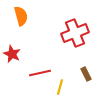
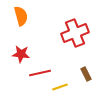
red star: moved 9 px right; rotated 18 degrees counterclockwise
yellow line: rotated 56 degrees clockwise
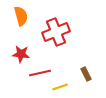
red cross: moved 19 px left, 1 px up
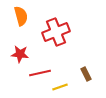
red star: moved 1 px left
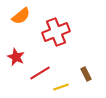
orange semicircle: rotated 66 degrees clockwise
red star: moved 4 px left, 3 px down; rotated 18 degrees clockwise
red line: rotated 20 degrees counterclockwise
yellow line: moved 1 px right
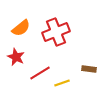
orange semicircle: moved 12 px down
brown rectangle: moved 3 px right, 5 px up; rotated 56 degrees counterclockwise
yellow line: moved 1 px right, 4 px up
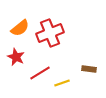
orange semicircle: moved 1 px left
red cross: moved 6 px left, 1 px down
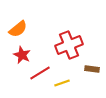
orange semicircle: moved 2 px left, 1 px down
red cross: moved 19 px right, 12 px down
red star: moved 6 px right, 2 px up
brown rectangle: moved 3 px right
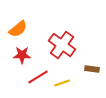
red cross: moved 7 px left; rotated 32 degrees counterclockwise
red star: rotated 24 degrees counterclockwise
red line: moved 2 px left, 4 px down
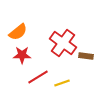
orange semicircle: moved 3 px down
red cross: moved 1 px right, 2 px up
brown rectangle: moved 6 px left, 13 px up
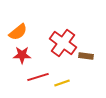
red line: rotated 15 degrees clockwise
